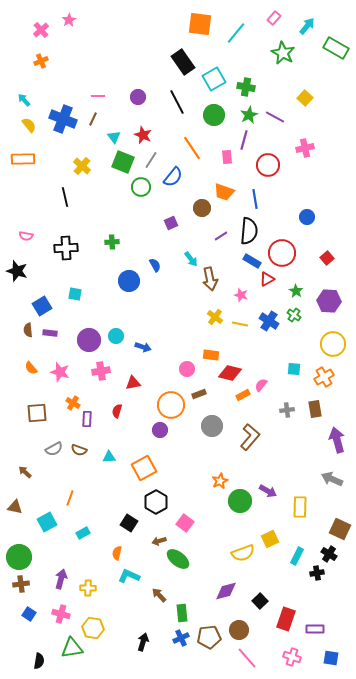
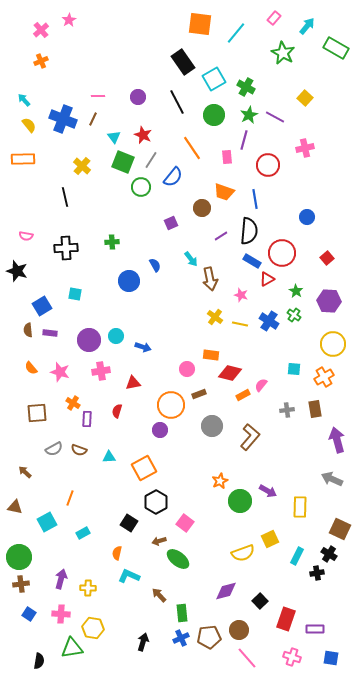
green cross at (246, 87): rotated 18 degrees clockwise
pink cross at (61, 614): rotated 12 degrees counterclockwise
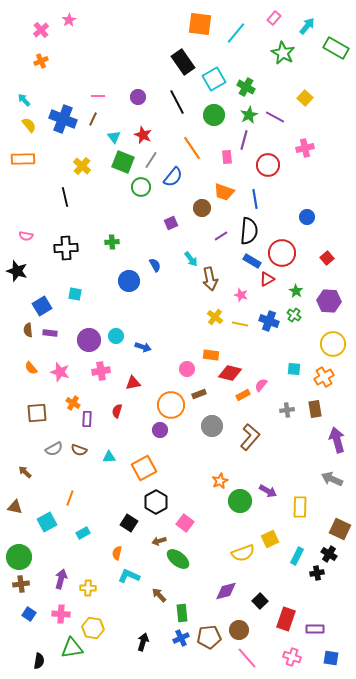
blue cross at (269, 321): rotated 12 degrees counterclockwise
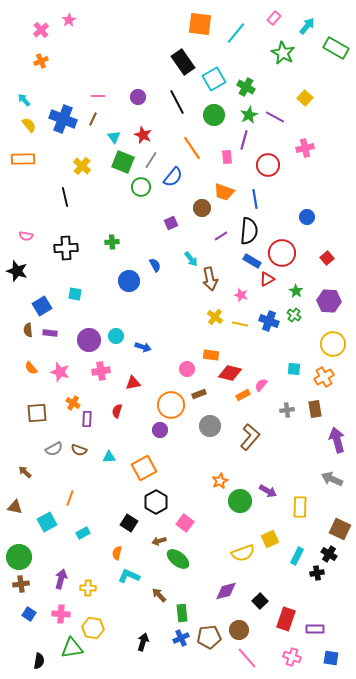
gray circle at (212, 426): moved 2 px left
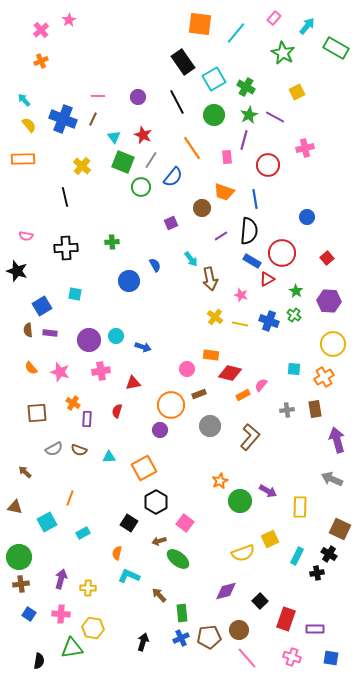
yellow square at (305, 98): moved 8 px left, 6 px up; rotated 21 degrees clockwise
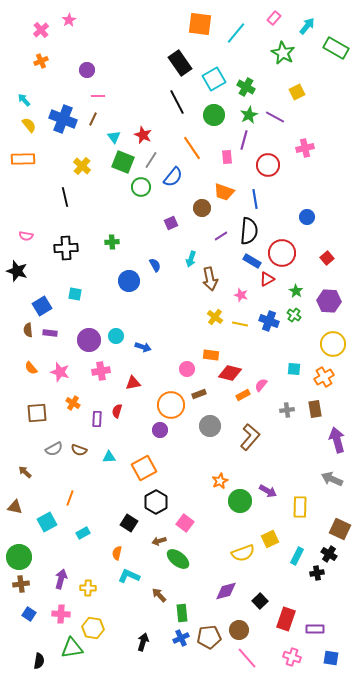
black rectangle at (183, 62): moved 3 px left, 1 px down
purple circle at (138, 97): moved 51 px left, 27 px up
cyan arrow at (191, 259): rotated 56 degrees clockwise
purple rectangle at (87, 419): moved 10 px right
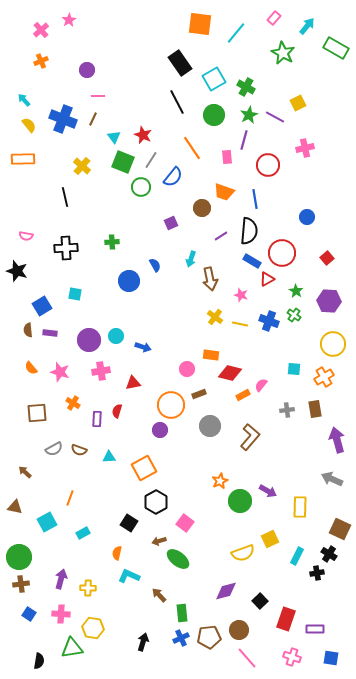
yellow square at (297, 92): moved 1 px right, 11 px down
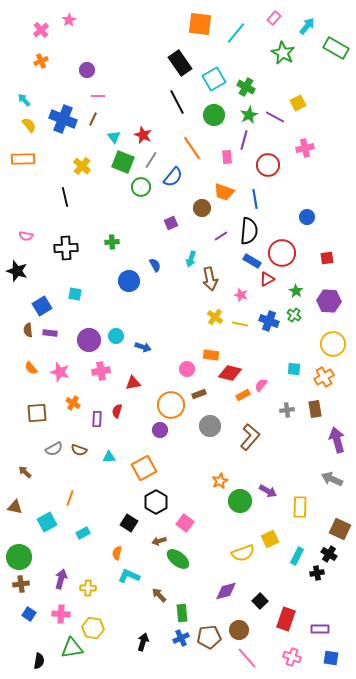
red square at (327, 258): rotated 32 degrees clockwise
purple rectangle at (315, 629): moved 5 px right
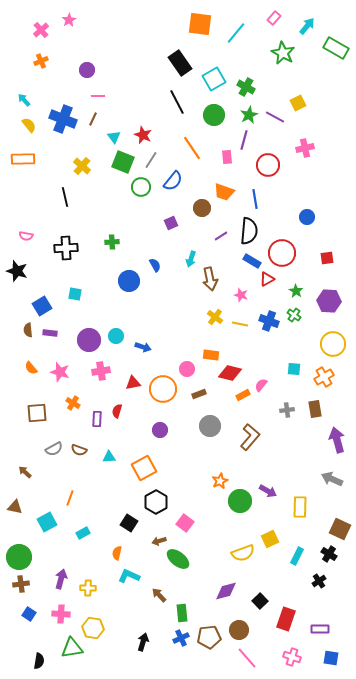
blue semicircle at (173, 177): moved 4 px down
orange circle at (171, 405): moved 8 px left, 16 px up
black cross at (317, 573): moved 2 px right, 8 px down; rotated 24 degrees counterclockwise
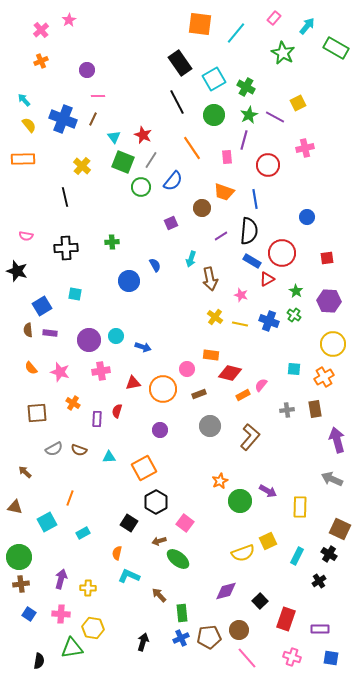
yellow square at (270, 539): moved 2 px left, 2 px down
